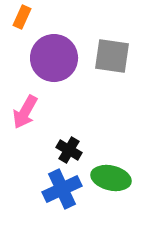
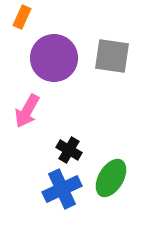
pink arrow: moved 2 px right, 1 px up
green ellipse: rotated 72 degrees counterclockwise
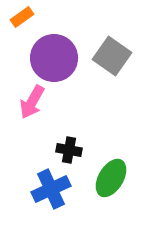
orange rectangle: rotated 30 degrees clockwise
gray square: rotated 27 degrees clockwise
pink arrow: moved 5 px right, 9 px up
black cross: rotated 20 degrees counterclockwise
blue cross: moved 11 px left
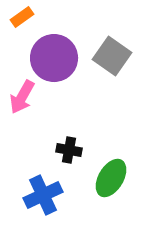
pink arrow: moved 10 px left, 5 px up
blue cross: moved 8 px left, 6 px down
